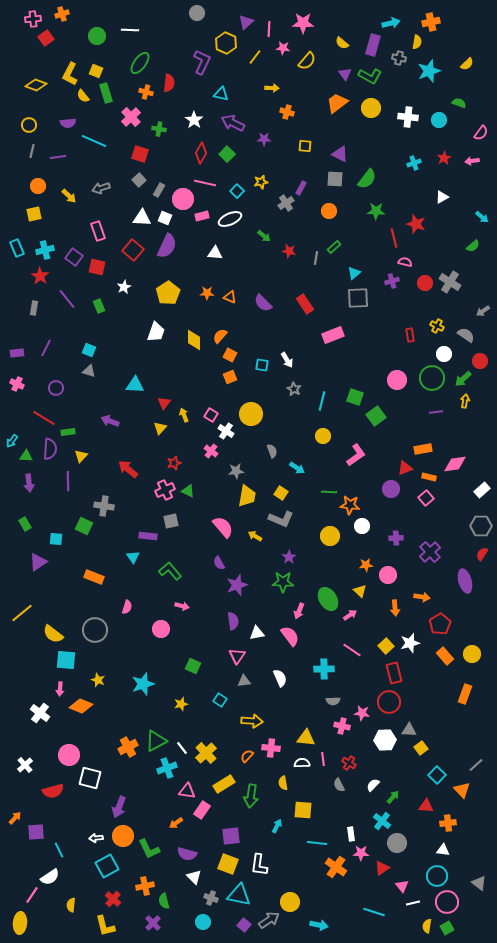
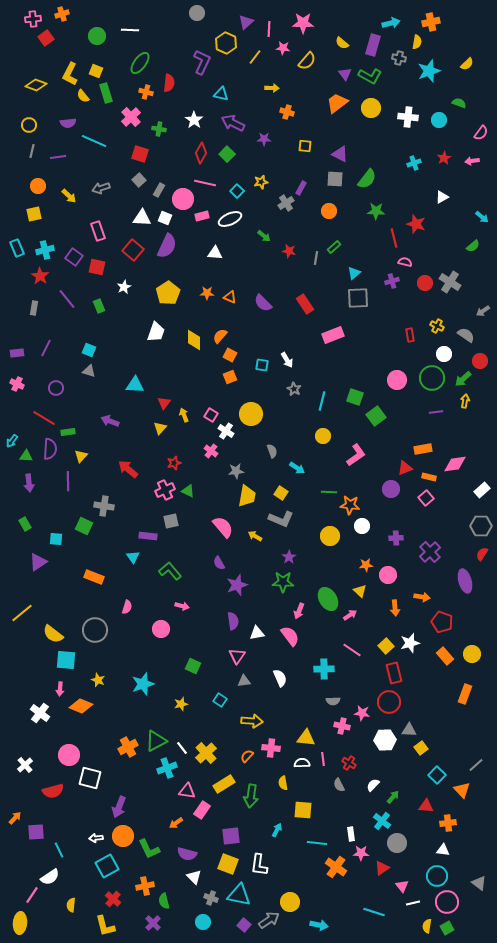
red pentagon at (440, 624): moved 2 px right, 2 px up; rotated 20 degrees counterclockwise
cyan arrow at (277, 826): moved 4 px down
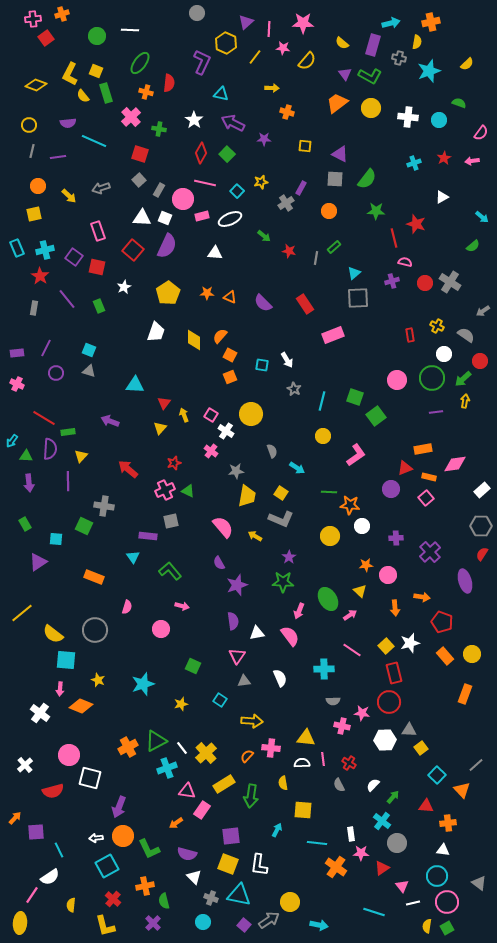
purple circle at (56, 388): moved 15 px up
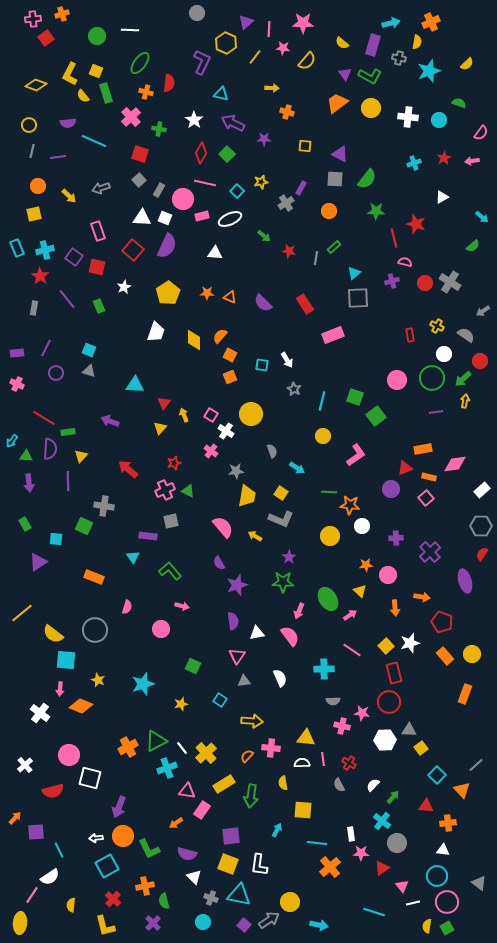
orange cross at (431, 22): rotated 12 degrees counterclockwise
orange cross at (336, 867): moved 6 px left; rotated 15 degrees clockwise
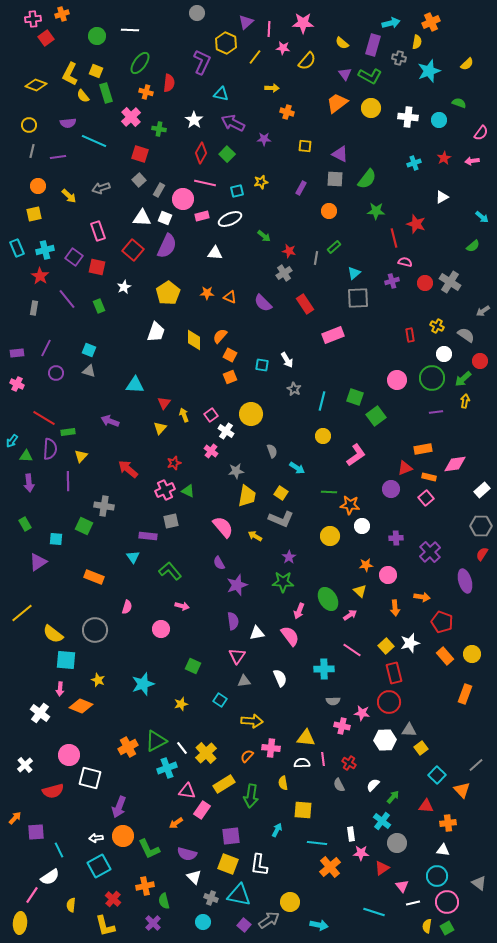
cyan square at (237, 191): rotated 32 degrees clockwise
gray cross at (286, 203): moved 2 px left, 70 px down
pink square at (211, 415): rotated 24 degrees clockwise
cyan square at (107, 866): moved 8 px left
